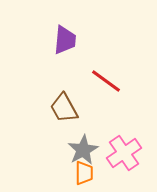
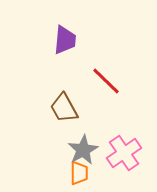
red line: rotated 8 degrees clockwise
orange trapezoid: moved 5 px left
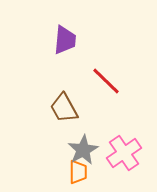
orange trapezoid: moved 1 px left, 1 px up
